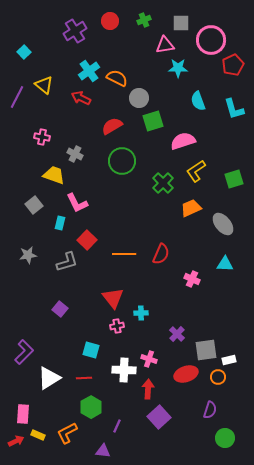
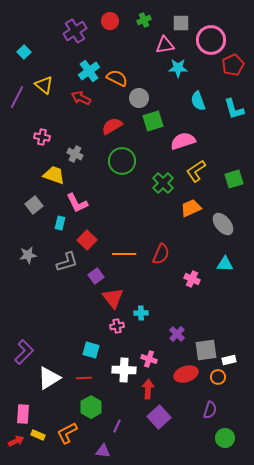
purple square at (60, 309): moved 36 px right, 33 px up; rotated 14 degrees clockwise
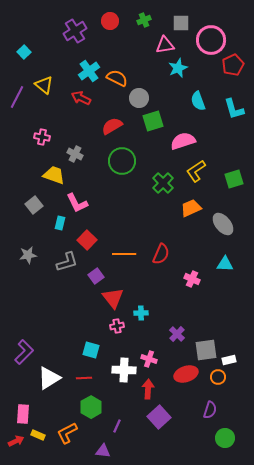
cyan star at (178, 68): rotated 24 degrees counterclockwise
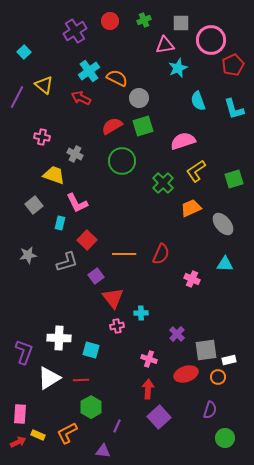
green square at (153, 121): moved 10 px left, 5 px down
purple L-shape at (24, 352): rotated 25 degrees counterclockwise
white cross at (124, 370): moved 65 px left, 32 px up
red line at (84, 378): moved 3 px left, 2 px down
pink rectangle at (23, 414): moved 3 px left
red arrow at (16, 441): moved 2 px right, 1 px down
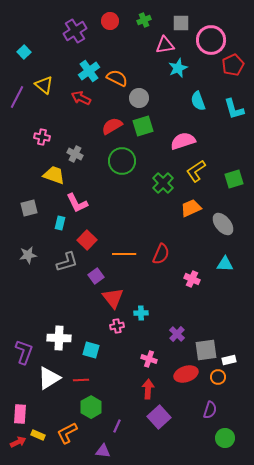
gray square at (34, 205): moved 5 px left, 3 px down; rotated 24 degrees clockwise
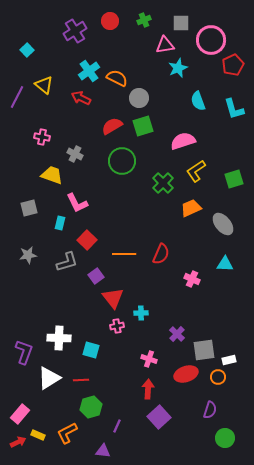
cyan square at (24, 52): moved 3 px right, 2 px up
yellow trapezoid at (54, 175): moved 2 px left
gray square at (206, 350): moved 2 px left
green hexagon at (91, 407): rotated 15 degrees clockwise
pink rectangle at (20, 414): rotated 36 degrees clockwise
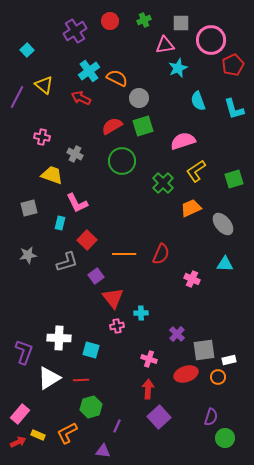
purple semicircle at (210, 410): moved 1 px right, 7 px down
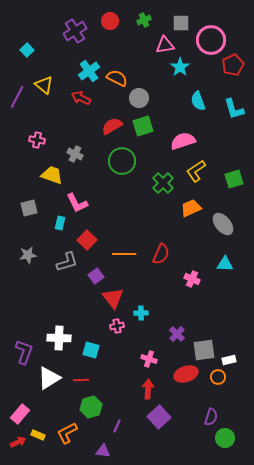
cyan star at (178, 68): moved 2 px right, 1 px up; rotated 12 degrees counterclockwise
pink cross at (42, 137): moved 5 px left, 3 px down
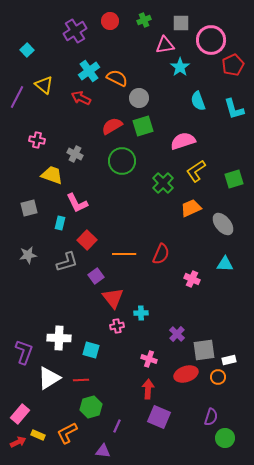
purple square at (159, 417): rotated 25 degrees counterclockwise
